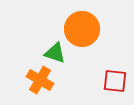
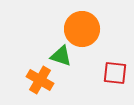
green triangle: moved 6 px right, 3 px down
red square: moved 8 px up
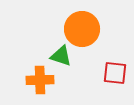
orange cross: rotated 32 degrees counterclockwise
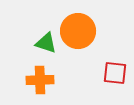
orange circle: moved 4 px left, 2 px down
green triangle: moved 15 px left, 13 px up
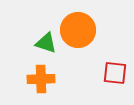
orange circle: moved 1 px up
orange cross: moved 1 px right, 1 px up
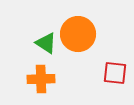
orange circle: moved 4 px down
green triangle: rotated 15 degrees clockwise
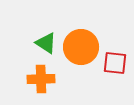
orange circle: moved 3 px right, 13 px down
red square: moved 10 px up
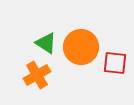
orange cross: moved 4 px left, 4 px up; rotated 28 degrees counterclockwise
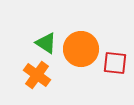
orange circle: moved 2 px down
orange cross: rotated 24 degrees counterclockwise
